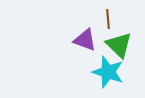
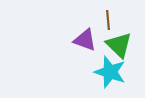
brown line: moved 1 px down
cyan star: moved 2 px right
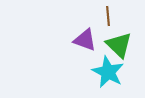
brown line: moved 4 px up
cyan star: moved 2 px left; rotated 8 degrees clockwise
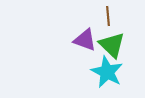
green triangle: moved 7 px left
cyan star: moved 1 px left
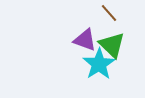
brown line: moved 1 px right, 3 px up; rotated 36 degrees counterclockwise
cyan star: moved 8 px left, 8 px up; rotated 12 degrees clockwise
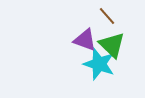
brown line: moved 2 px left, 3 px down
cyan star: rotated 20 degrees counterclockwise
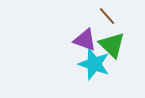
cyan star: moved 5 px left
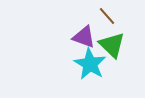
purple triangle: moved 1 px left, 3 px up
cyan star: moved 4 px left; rotated 12 degrees clockwise
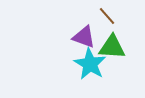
green triangle: moved 2 px down; rotated 40 degrees counterclockwise
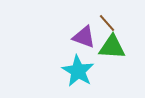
brown line: moved 7 px down
cyan star: moved 12 px left, 7 px down
